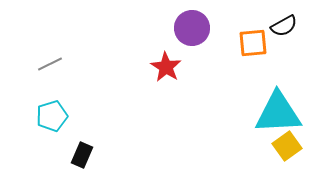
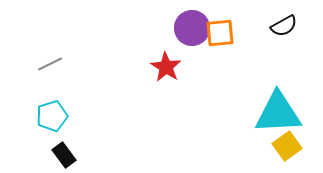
orange square: moved 33 px left, 10 px up
black rectangle: moved 18 px left; rotated 60 degrees counterclockwise
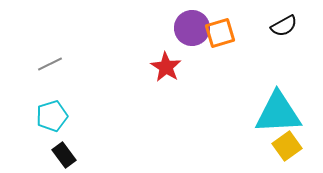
orange square: rotated 12 degrees counterclockwise
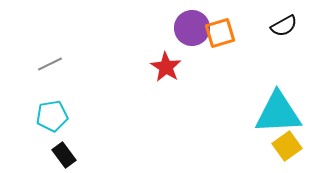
cyan pentagon: rotated 8 degrees clockwise
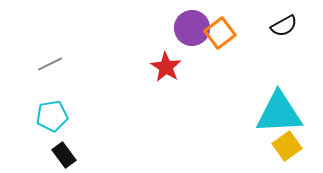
orange square: rotated 20 degrees counterclockwise
cyan triangle: moved 1 px right
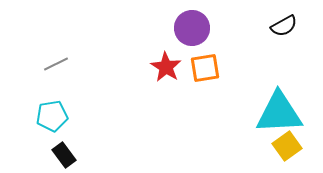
orange square: moved 15 px left, 35 px down; rotated 28 degrees clockwise
gray line: moved 6 px right
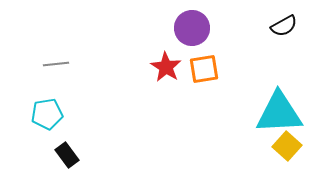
gray line: rotated 20 degrees clockwise
orange square: moved 1 px left, 1 px down
cyan pentagon: moved 5 px left, 2 px up
yellow square: rotated 12 degrees counterclockwise
black rectangle: moved 3 px right
